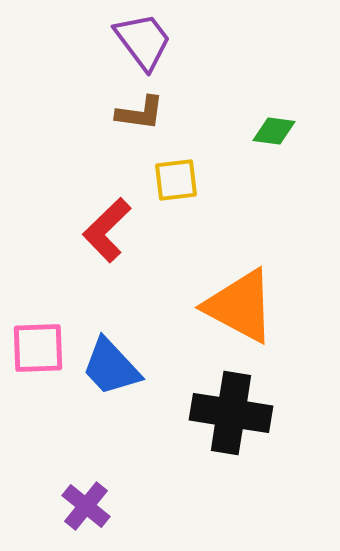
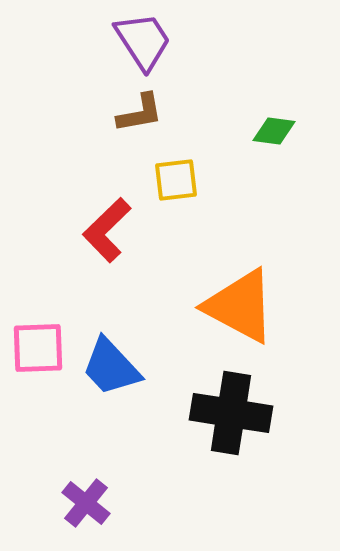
purple trapezoid: rotated 4 degrees clockwise
brown L-shape: rotated 18 degrees counterclockwise
purple cross: moved 3 px up
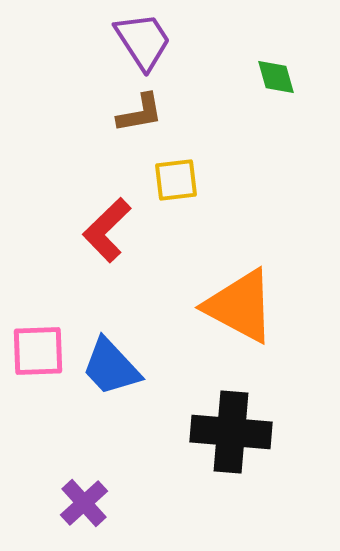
green diamond: moved 2 px right, 54 px up; rotated 66 degrees clockwise
pink square: moved 3 px down
black cross: moved 19 px down; rotated 4 degrees counterclockwise
purple cross: moved 2 px left; rotated 9 degrees clockwise
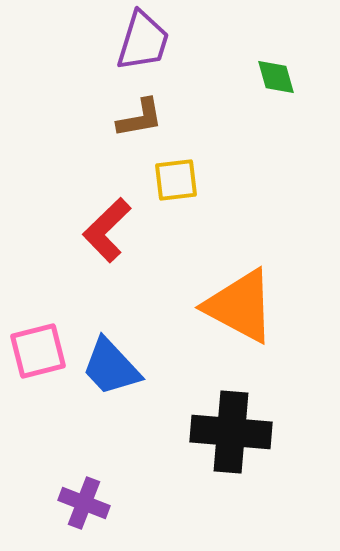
purple trapezoid: rotated 50 degrees clockwise
brown L-shape: moved 5 px down
pink square: rotated 12 degrees counterclockwise
purple cross: rotated 27 degrees counterclockwise
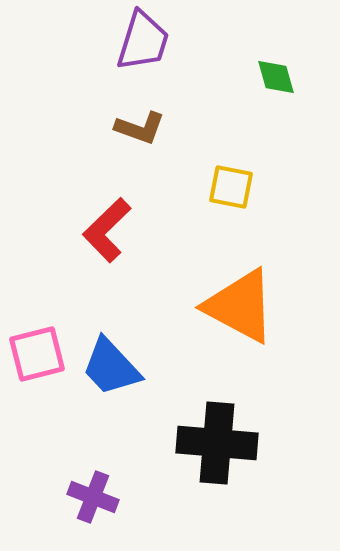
brown L-shape: moved 10 px down; rotated 30 degrees clockwise
yellow square: moved 55 px right, 7 px down; rotated 18 degrees clockwise
pink square: moved 1 px left, 3 px down
black cross: moved 14 px left, 11 px down
purple cross: moved 9 px right, 6 px up
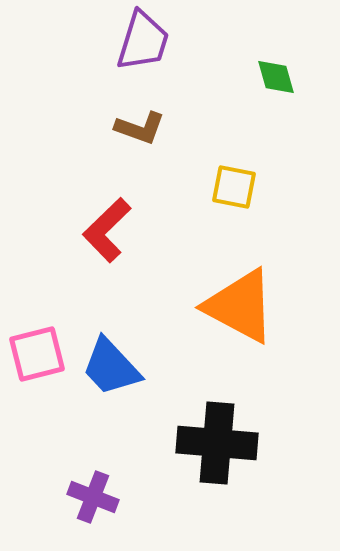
yellow square: moved 3 px right
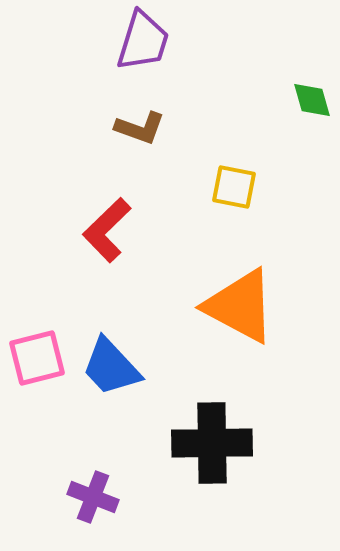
green diamond: moved 36 px right, 23 px down
pink square: moved 4 px down
black cross: moved 5 px left; rotated 6 degrees counterclockwise
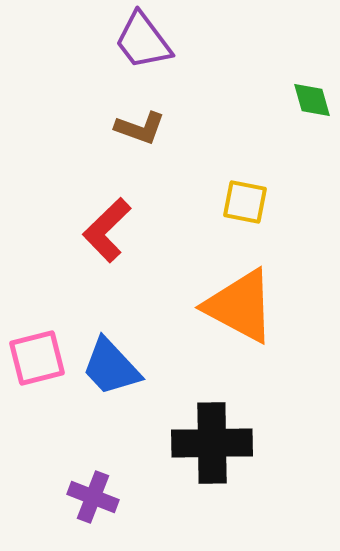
purple trapezoid: rotated 126 degrees clockwise
yellow square: moved 11 px right, 15 px down
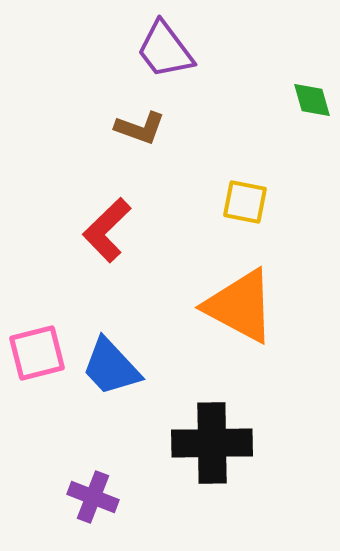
purple trapezoid: moved 22 px right, 9 px down
pink square: moved 5 px up
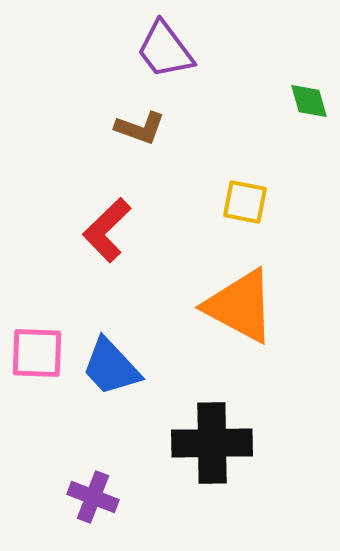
green diamond: moved 3 px left, 1 px down
pink square: rotated 16 degrees clockwise
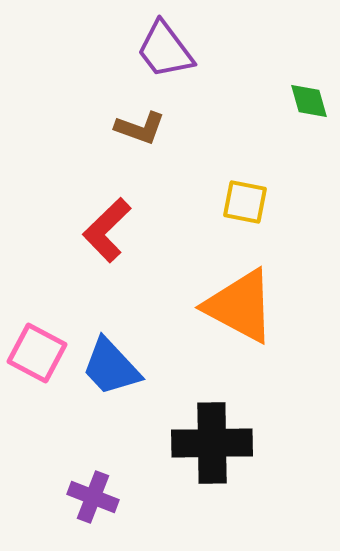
pink square: rotated 26 degrees clockwise
